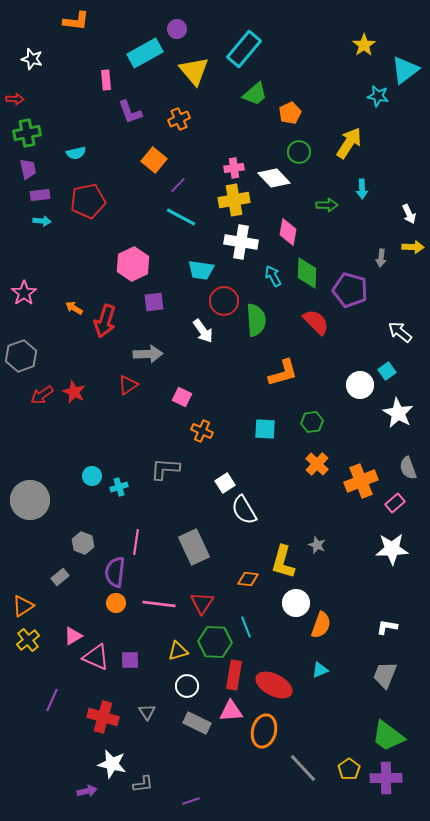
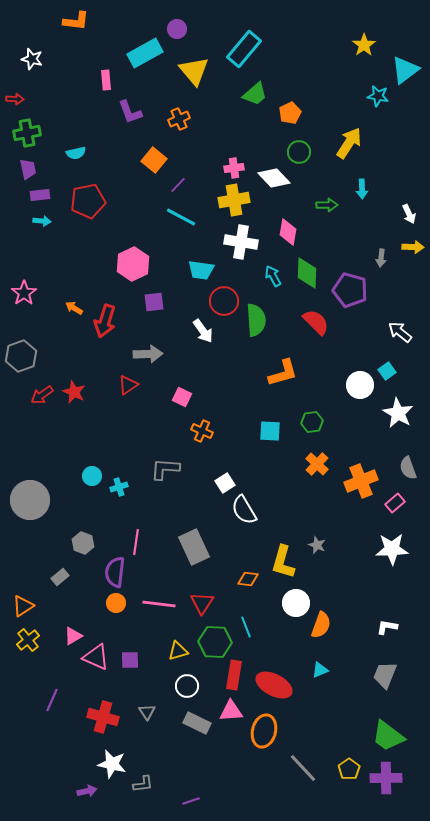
cyan square at (265, 429): moved 5 px right, 2 px down
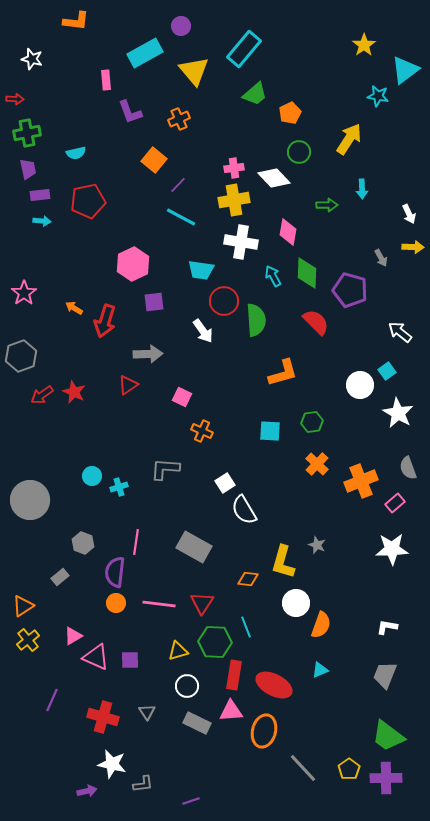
purple circle at (177, 29): moved 4 px right, 3 px up
yellow arrow at (349, 143): moved 4 px up
gray arrow at (381, 258): rotated 36 degrees counterclockwise
gray rectangle at (194, 547): rotated 36 degrees counterclockwise
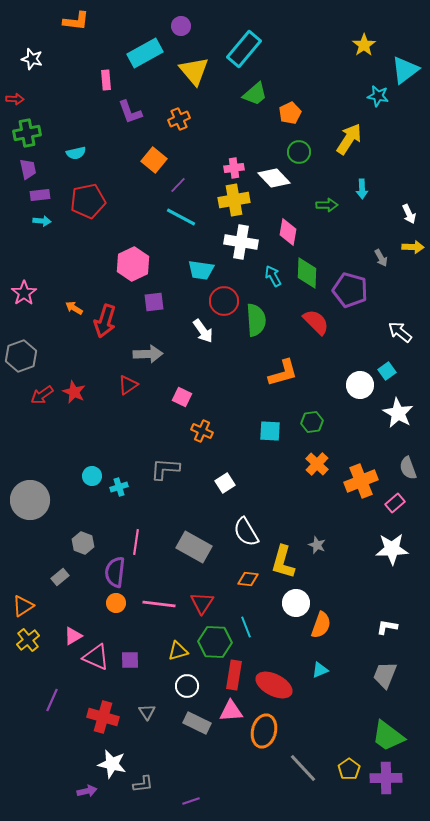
white semicircle at (244, 510): moved 2 px right, 22 px down
